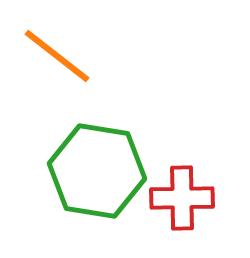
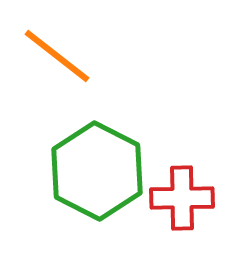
green hexagon: rotated 18 degrees clockwise
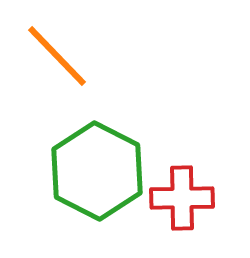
orange line: rotated 8 degrees clockwise
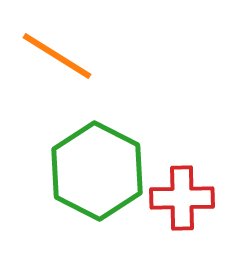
orange line: rotated 14 degrees counterclockwise
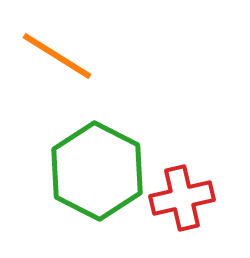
red cross: rotated 12 degrees counterclockwise
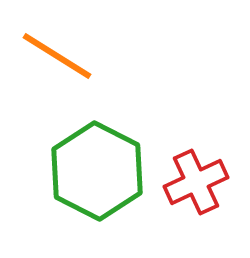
red cross: moved 14 px right, 16 px up; rotated 12 degrees counterclockwise
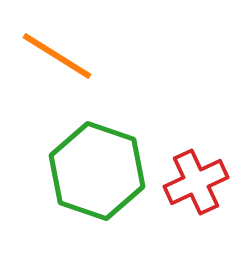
green hexagon: rotated 8 degrees counterclockwise
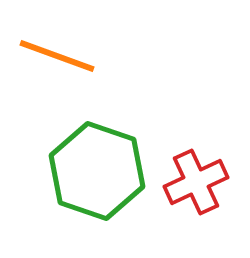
orange line: rotated 12 degrees counterclockwise
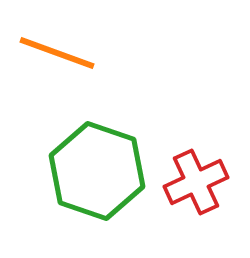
orange line: moved 3 px up
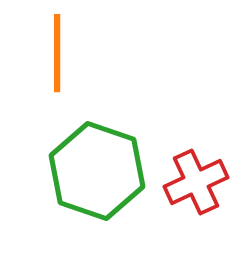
orange line: rotated 70 degrees clockwise
